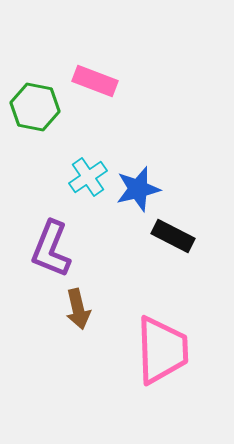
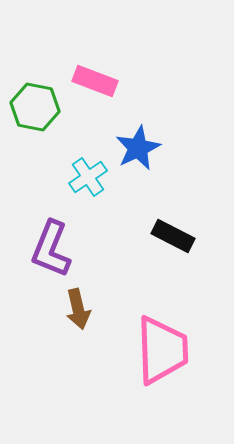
blue star: moved 41 px up; rotated 12 degrees counterclockwise
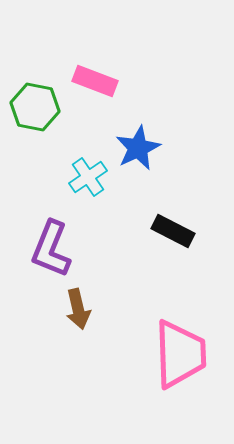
black rectangle: moved 5 px up
pink trapezoid: moved 18 px right, 4 px down
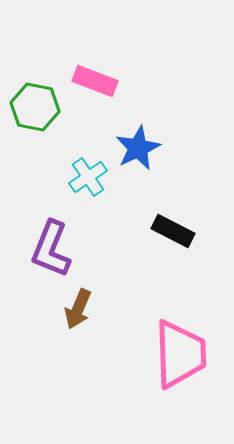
brown arrow: rotated 36 degrees clockwise
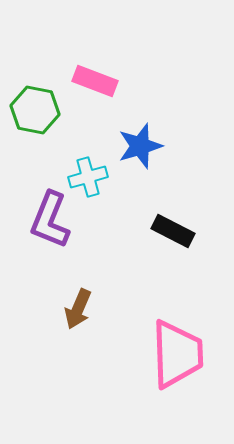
green hexagon: moved 3 px down
blue star: moved 2 px right, 2 px up; rotated 9 degrees clockwise
cyan cross: rotated 18 degrees clockwise
purple L-shape: moved 1 px left, 29 px up
pink trapezoid: moved 3 px left
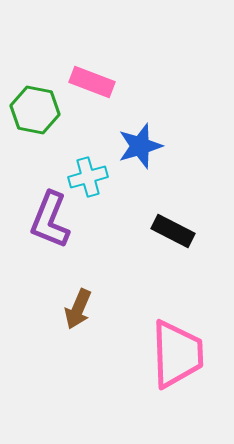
pink rectangle: moved 3 px left, 1 px down
